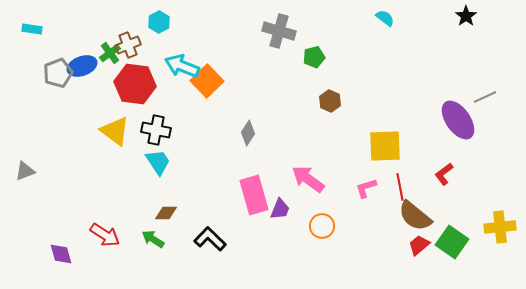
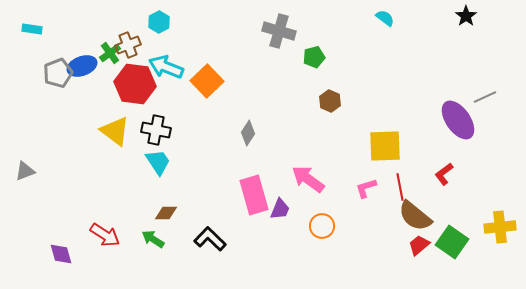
cyan arrow: moved 16 px left, 1 px down
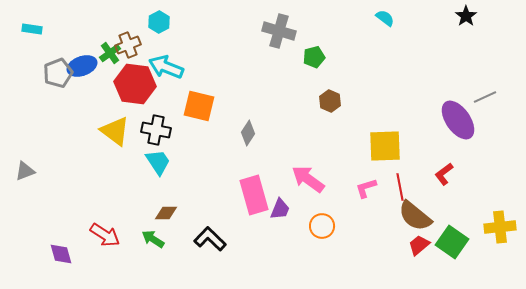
orange square: moved 8 px left, 25 px down; rotated 32 degrees counterclockwise
